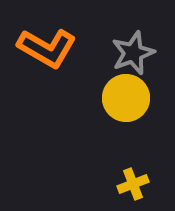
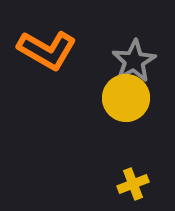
orange L-shape: moved 2 px down
gray star: moved 1 px right, 8 px down; rotated 9 degrees counterclockwise
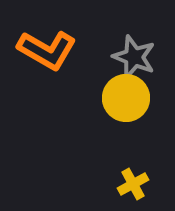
gray star: moved 4 px up; rotated 21 degrees counterclockwise
yellow cross: rotated 8 degrees counterclockwise
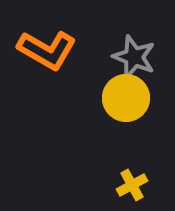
yellow cross: moved 1 px left, 1 px down
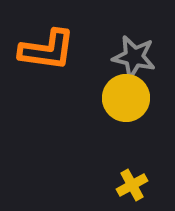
orange L-shape: rotated 22 degrees counterclockwise
gray star: rotated 9 degrees counterclockwise
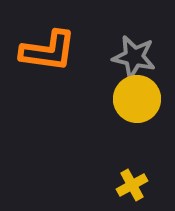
orange L-shape: moved 1 px right, 1 px down
yellow circle: moved 11 px right, 1 px down
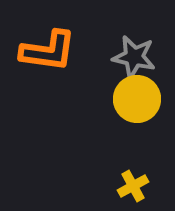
yellow cross: moved 1 px right, 1 px down
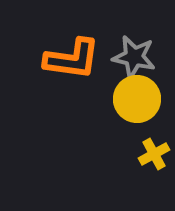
orange L-shape: moved 24 px right, 8 px down
yellow cross: moved 21 px right, 32 px up
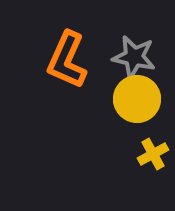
orange L-shape: moved 5 px left, 1 px down; rotated 106 degrees clockwise
yellow cross: moved 1 px left
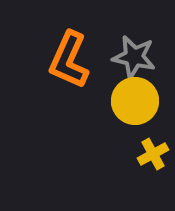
orange L-shape: moved 2 px right
yellow circle: moved 2 px left, 2 px down
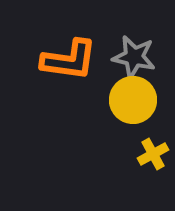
orange L-shape: rotated 106 degrees counterclockwise
yellow circle: moved 2 px left, 1 px up
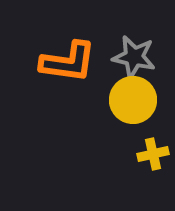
orange L-shape: moved 1 px left, 2 px down
yellow cross: rotated 16 degrees clockwise
